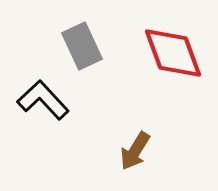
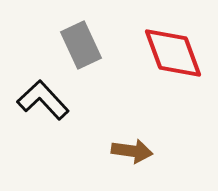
gray rectangle: moved 1 px left, 1 px up
brown arrow: moved 3 px left; rotated 114 degrees counterclockwise
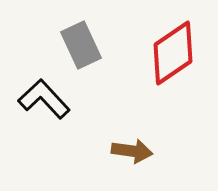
red diamond: rotated 76 degrees clockwise
black L-shape: moved 1 px right, 1 px up
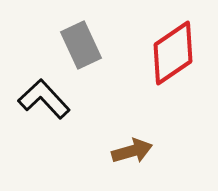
brown arrow: rotated 24 degrees counterclockwise
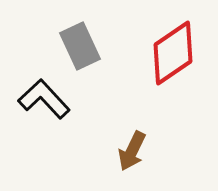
gray rectangle: moved 1 px left, 1 px down
brown arrow: rotated 132 degrees clockwise
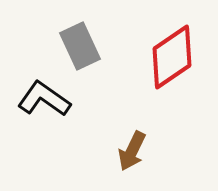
red diamond: moved 1 px left, 4 px down
black L-shape: rotated 12 degrees counterclockwise
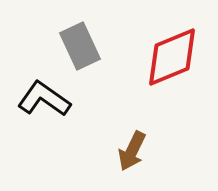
red diamond: rotated 12 degrees clockwise
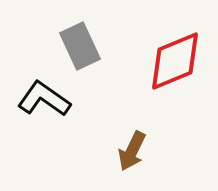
red diamond: moved 3 px right, 4 px down
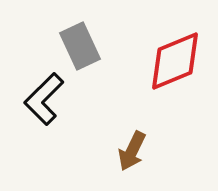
black L-shape: rotated 80 degrees counterclockwise
